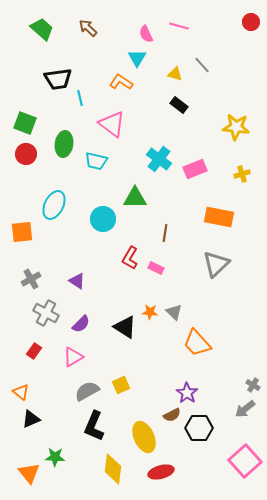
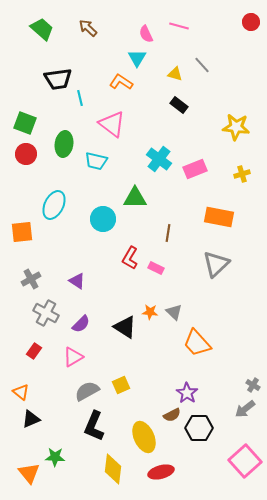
brown line at (165, 233): moved 3 px right
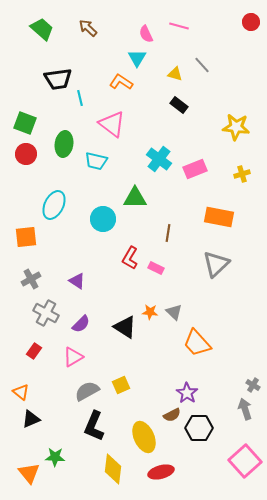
orange square at (22, 232): moved 4 px right, 5 px down
gray arrow at (245, 409): rotated 110 degrees clockwise
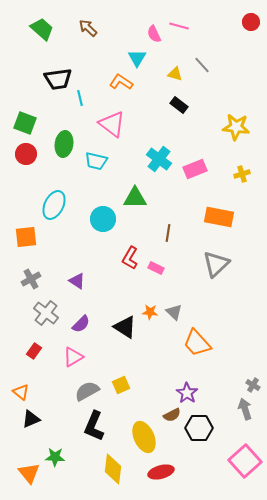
pink semicircle at (146, 34): moved 8 px right
gray cross at (46, 313): rotated 10 degrees clockwise
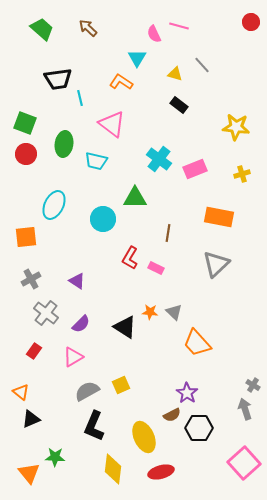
pink square at (245, 461): moved 1 px left, 2 px down
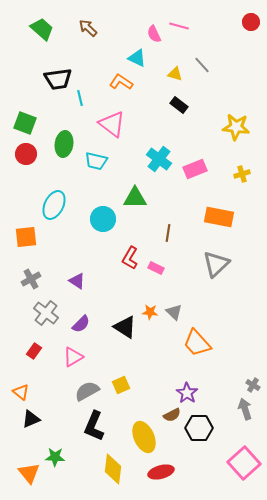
cyan triangle at (137, 58): rotated 36 degrees counterclockwise
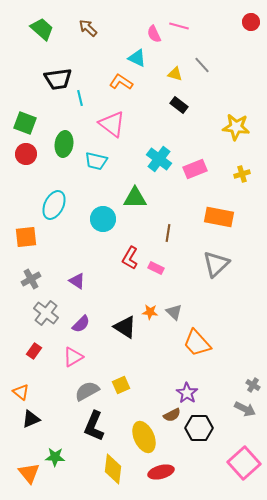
gray arrow at (245, 409): rotated 135 degrees clockwise
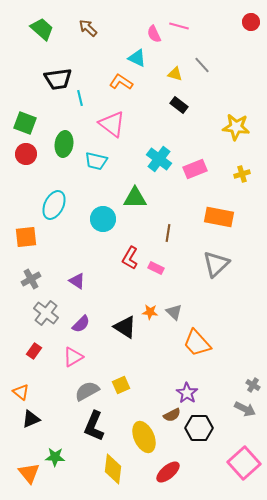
red ellipse at (161, 472): moved 7 px right; rotated 25 degrees counterclockwise
